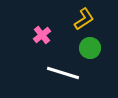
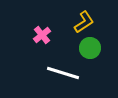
yellow L-shape: moved 3 px down
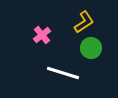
green circle: moved 1 px right
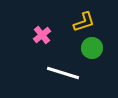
yellow L-shape: rotated 15 degrees clockwise
green circle: moved 1 px right
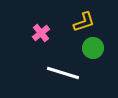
pink cross: moved 1 px left, 2 px up
green circle: moved 1 px right
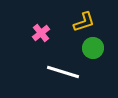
white line: moved 1 px up
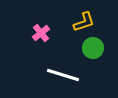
white line: moved 3 px down
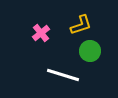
yellow L-shape: moved 3 px left, 3 px down
green circle: moved 3 px left, 3 px down
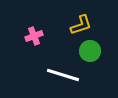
pink cross: moved 7 px left, 3 px down; rotated 18 degrees clockwise
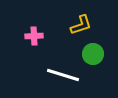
pink cross: rotated 18 degrees clockwise
green circle: moved 3 px right, 3 px down
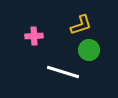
green circle: moved 4 px left, 4 px up
white line: moved 3 px up
